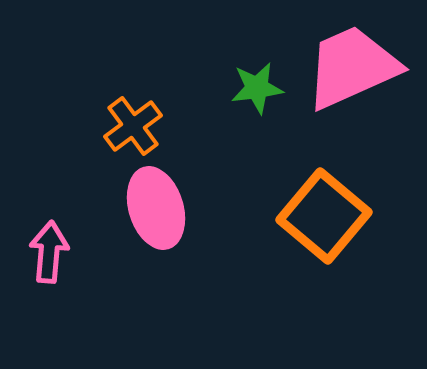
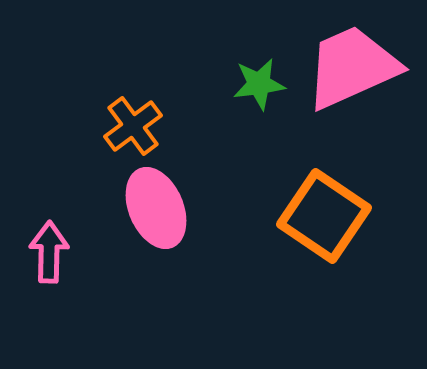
green star: moved 2 px right, 4 px up
pink ellipse: rotated 6 degrees counterclockwise
orange square: rotated 6 degrees counterclockwise
pink arrow: rotated 4 degrees counterclockwise
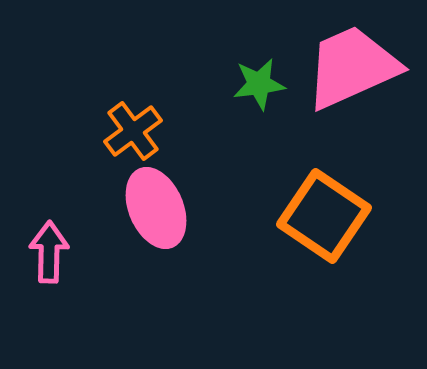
orange cross: moved 5 px down
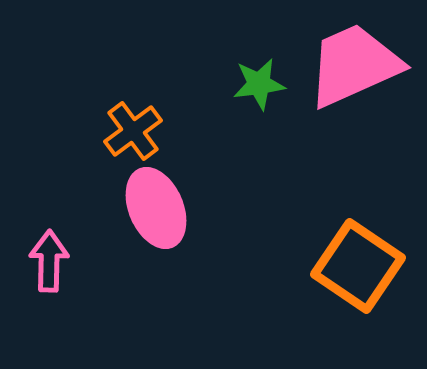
pink trapezoid: moved 2 px right, 2 px up
orange square: moved 34 px right, 50 px down
pink arrow: moved 9 px down
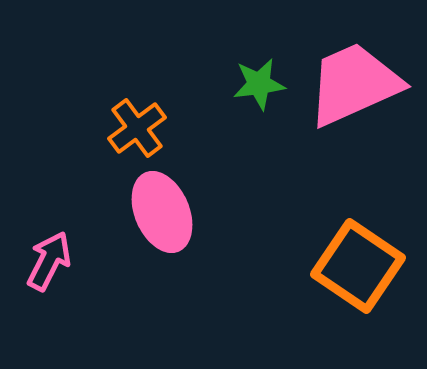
pink trapezoid: moved 19 px down
orange cross: moved 4 px right, 3 px up
pink ellipse: moved 6 px right, 4 px down
pink arrow: rotated 26 degrees clockwise
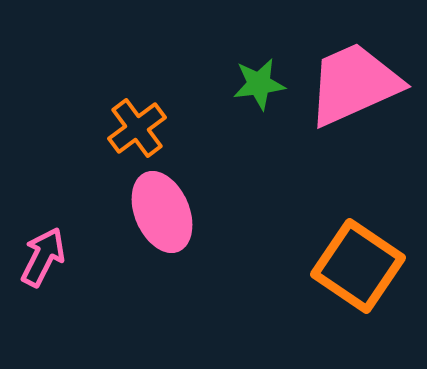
pink arrow: moved 6 px left, 4 px up
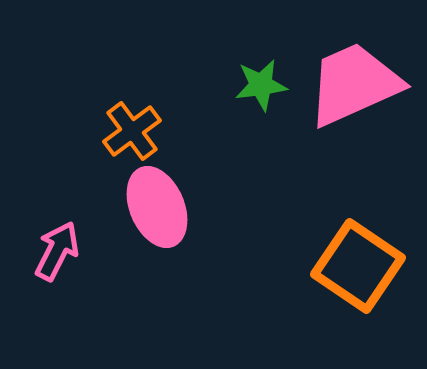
green star: moved 2 px right, 1 px down
orange cross: moved 5 px left, 3 px down
pink ellipse: moved 5 px left, 5 px up
pink arrow: moved 14 px right, 6 px up
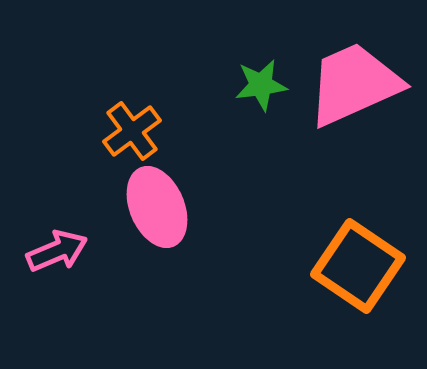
pink arrow: rotated 40 degrees clockwise
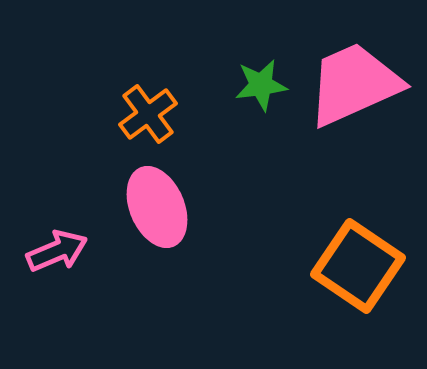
orange cross: moved 16 px right, 17 px up
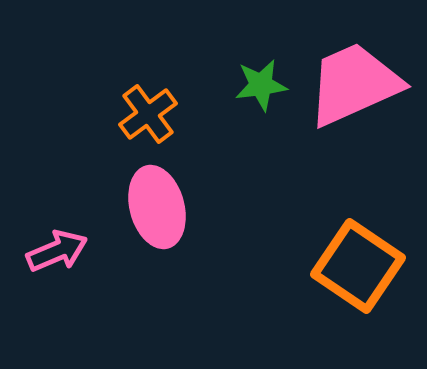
pink ellipse: rotated 8 degrees clockwise
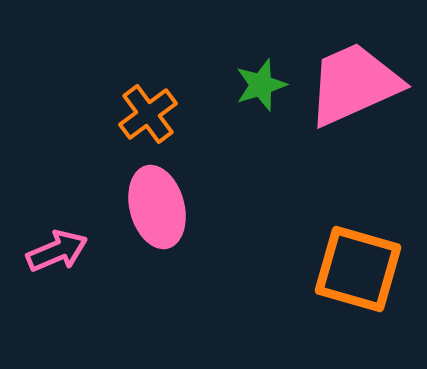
green star: rotated 10 degrees counterclockwise
orange square: moved 3 px down; rotated 18 degrees counterclockwise
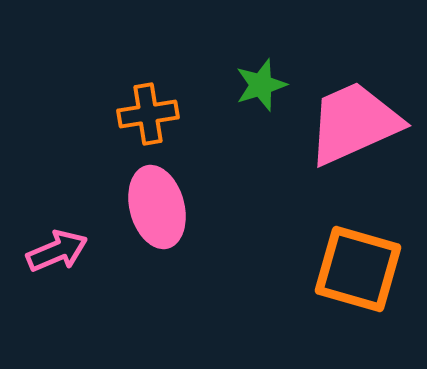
pink trapezoid: moved 39 px down
orange cross: rotated 28 degrees clockwise
